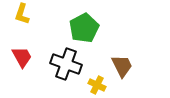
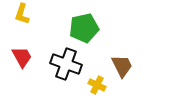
green pentagon: rotated 16 degrees clockwise
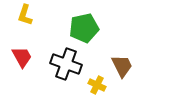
yellow L-shape: moved 3 px right, 1 px down
